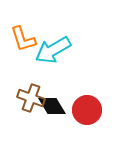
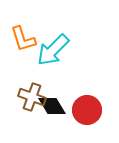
cyan arrow: rotated 15 degrees counterclockwise
brown cross: moved 1 px right, 1 px up
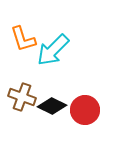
brown cross: moved 10 px left
black diamond: rotated 32 degrees counterclockwise
red circle: moved 2 px left
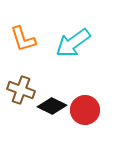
cyan arrow: moved 20 px right, 7 px up; rotated 9 degrees clockwise
brown cross: moved 1 px left, 7 px up
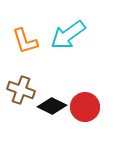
orange L-shape: moved 2 px right, 2 px down
cyan arrow: moved 5 px left, 8 px up
red circle: moved 3 px up
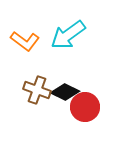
orange L-shape: rotated 36 degrees counterclockwise
brown cross: moved 16 px right
black diamond: moved 13 px right, 14 px up
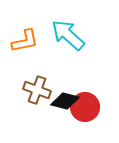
cyan arrow: rotated 78 degrees clockwise
orange L-shape: rotated 48 degrees counterclockwise
black diamond: moved 9 px down; rotated 12 degrees counterclockwise
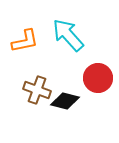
cyan arrow: rotated 6 degrees clockwise
red circle: moved 13 px right, 29 px up
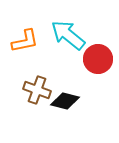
cyan arrow: rotated 9 degrees counterclockwise
red circle: moved 19 px up
